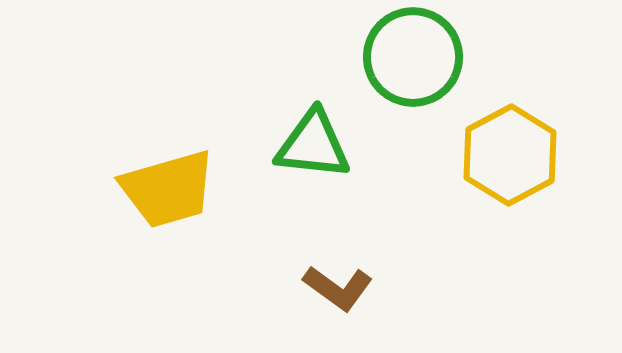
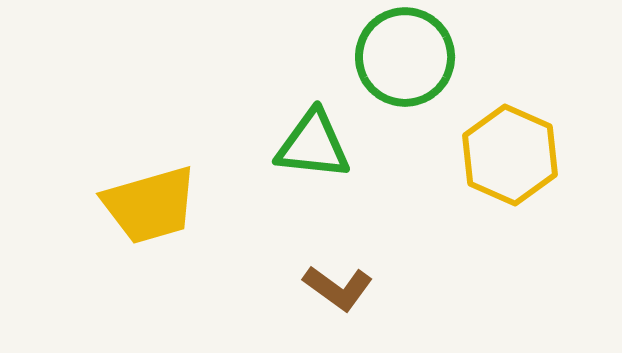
green circle: moved 8 px left
yellow hexagon: rotated 8 degrees counterclockwise
yellow trapezoid: moved 18 px left, 16 px down
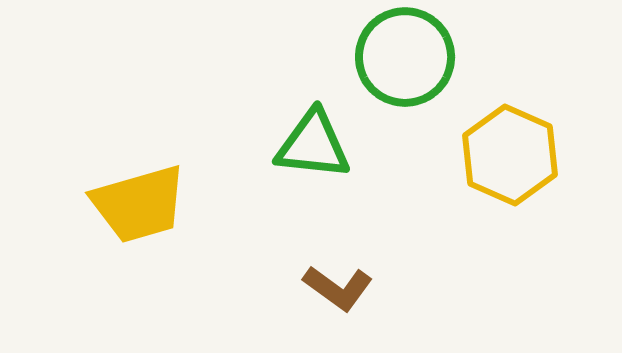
yellow trapezoid: moved 11 px left, 1 px up
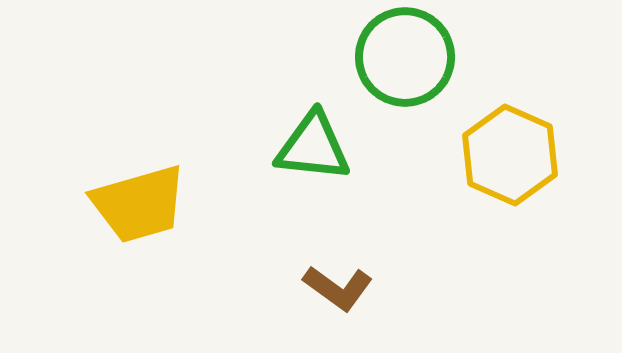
green triangle: moved 2 px down
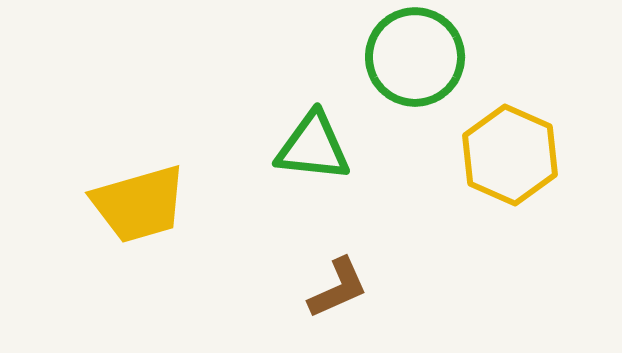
green circle: moved 10 px right
brown L-shape: rotated 60 degrees counterclockwise
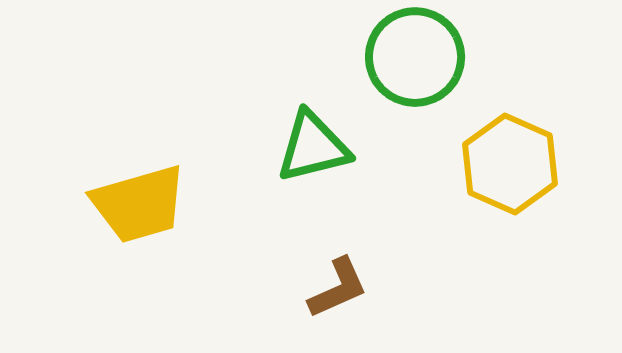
green triangle: rotated 20 degrees counterclockwise
yellow hexagon: moved 9 px down
